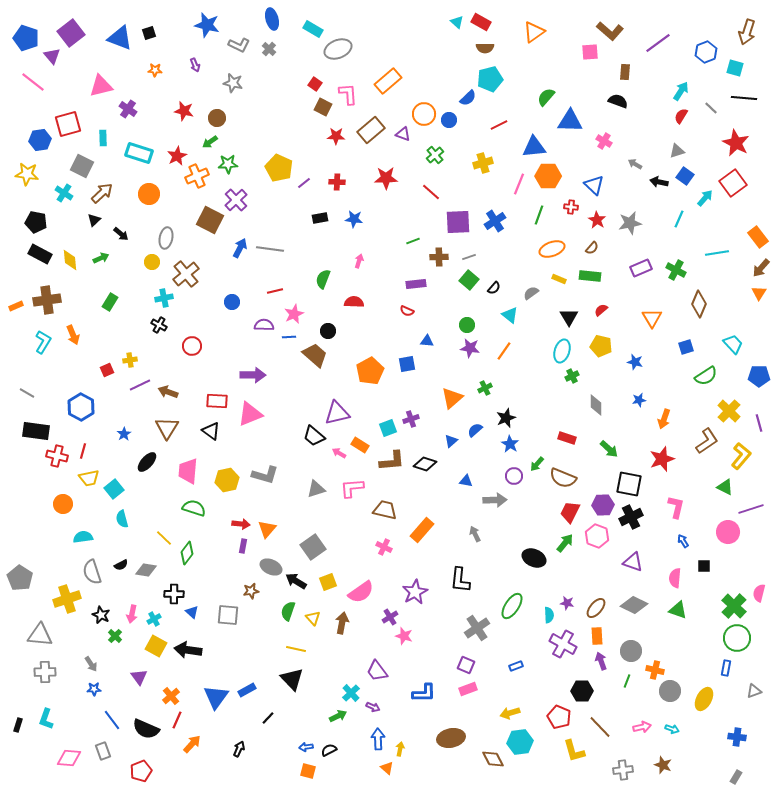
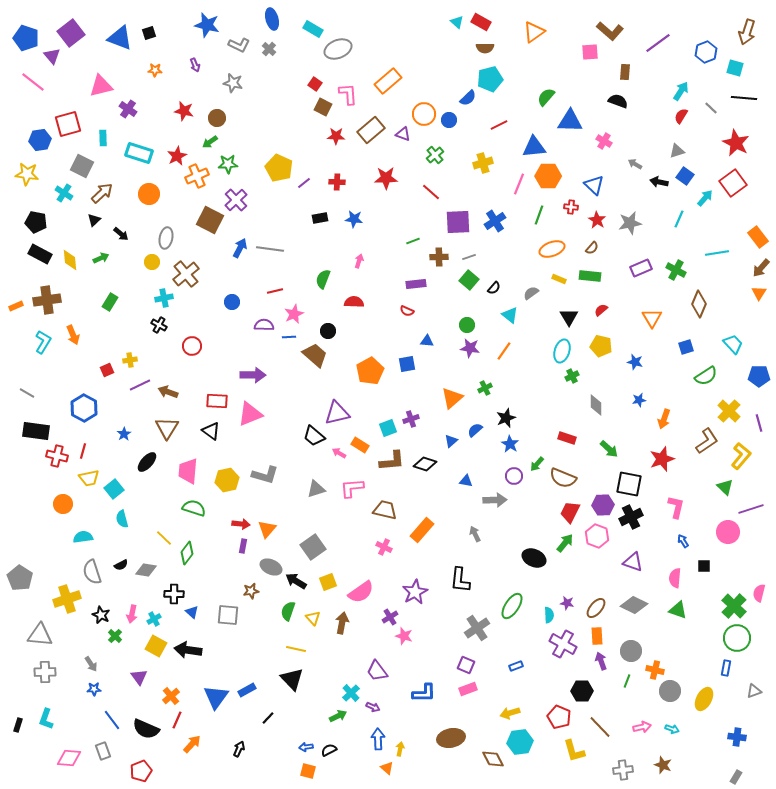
blue hexagon at (81, 407): moved 3 px right, 1 px down
green triangle at (725, 487): rotated 18 degrees clockwise
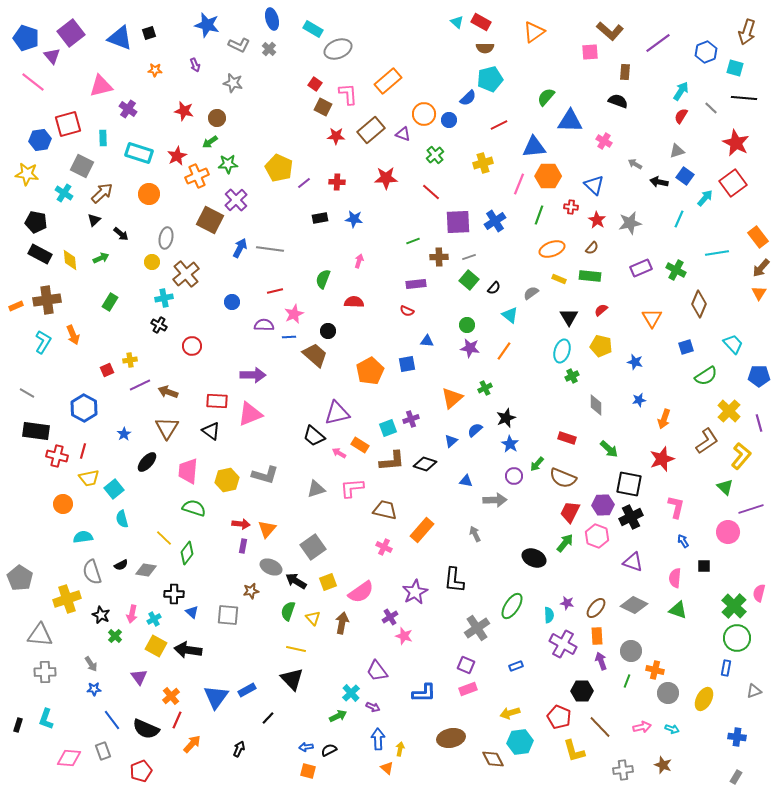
black L-shape at (460, 580): moved 6 px left
gray circle at (670, 691): moved 2 px left, 2 px down
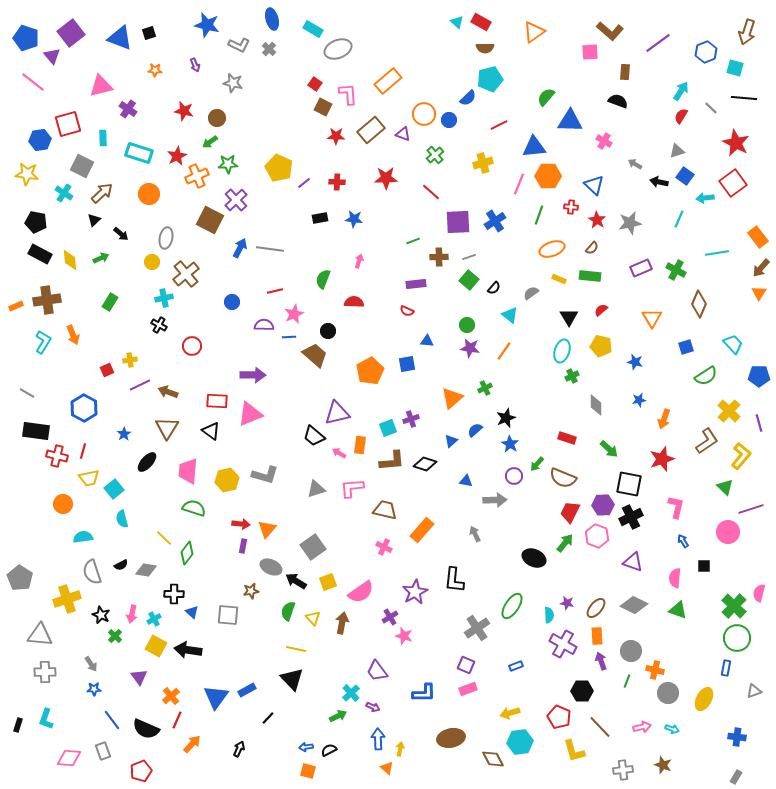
cyan arrow at (705, 198): rotated 138 degrees counterclockwise
orange rectangle at (360, 445): rotated 66 degrees clockwise
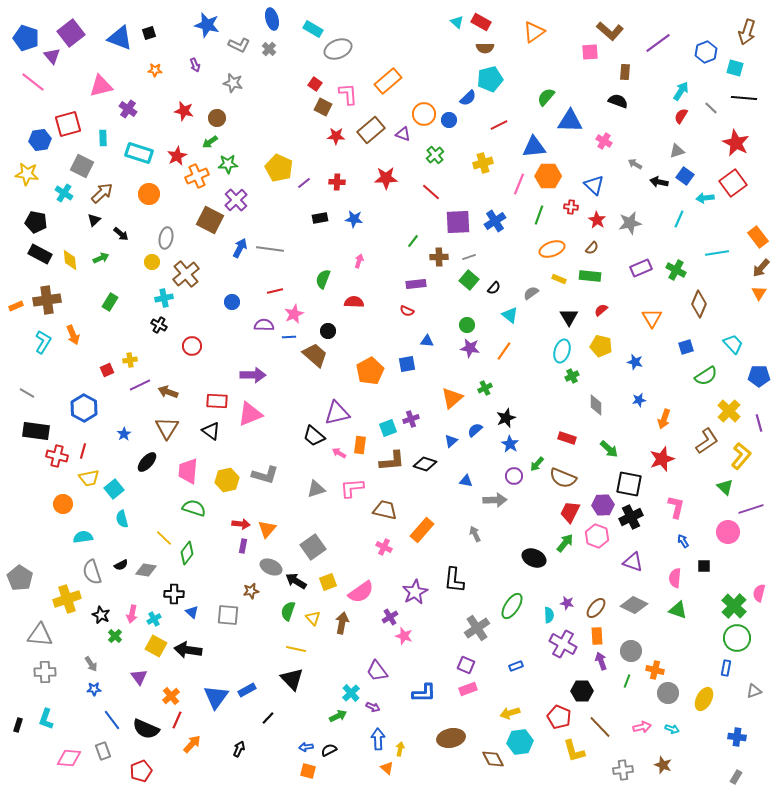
green line at (413, 241): rotated 32 degrees counterclockwise
